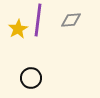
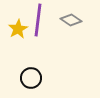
gray diamond: rotated 40 degrees clockwise
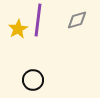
gray diamond: moved 6 px right; rotated 50 degrees counterclockwise
black circle: moved 2 px right, 2 px down
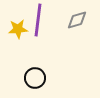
yellow star: rotated 24 degrees clockwise
black circle: moved 2 px right, 2 px up
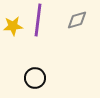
yellow star: moved 5 px left, 3 px up
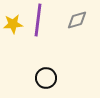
yellow star: moved 2 px up
black circle: moved 11 px right
